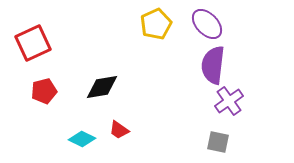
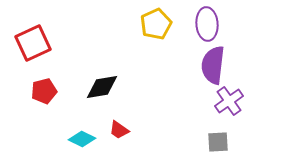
purple ellipse: rotated 40 degrees clockwise
gray square: rotated 15 degrees counterclockwise
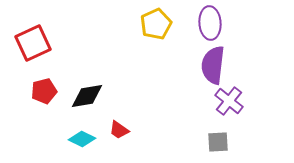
purple ellipse: moved 3 px right, 1 px up
black diamond: moved 15 px left, 9 px down
purple cross: rotated 16 degrees counterclockwise
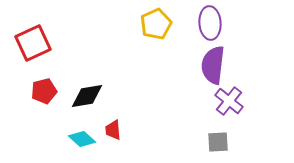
red trapezoid: moved 6 px left; rotated 50 degrees clockwise
cyan diamond: rotated 16 degrees clockwise
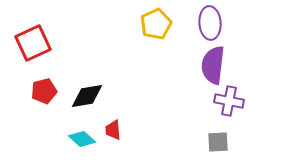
purple cross: rotated 28 degrees counterclockwise
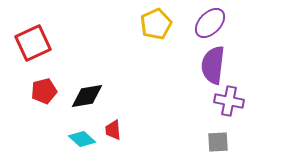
purple ellipse: rotated 48 degrees clockwise
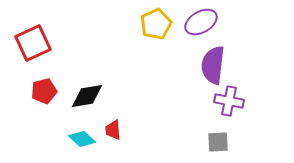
purple ellipse: moved 9 px left, 1 px up; rotated 16 degrees clockwise
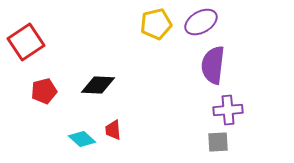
yellow pentagon: rotated 12 degrees clockwise
red square: moved 7 px left, 1 px up; rotated 9 degrees counterclockwise
black diamond: moved 11 px right, 11 px up; rotated 12 degrees clockwise
purple cross: moved 1 px left, 9 px down; rotated 16 degrees counterclockwise
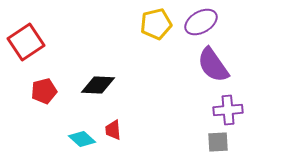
purple semicircle: rotated 42 degrees counterclockwise
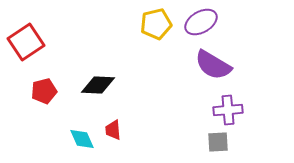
purple semicircle: rotated 24 degrees counterclockwise
cyan diamond: rotated 24 degrees clockwise
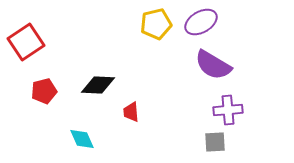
red trapezoid: moved 18 px right, 18 px up
gray square: moved 3 px left
